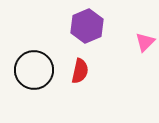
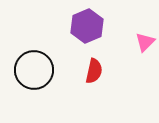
red semicircle: moved 14 px right
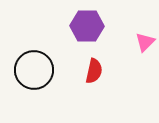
purple hexagon: rotated 24 degrees clockwise
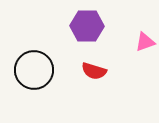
pink triangle: rotated 25 degrees clockwise
red semicircle: rotated 95 degrees clockwise
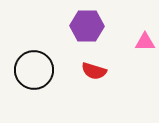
pink triangle: rotated 20 degrees clockwise
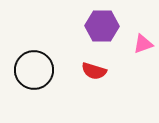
purple hexagon: moved 15 px right
pink triangle: moved 2 px left, 2 px down; rotated 20 degrees counterclockwise
